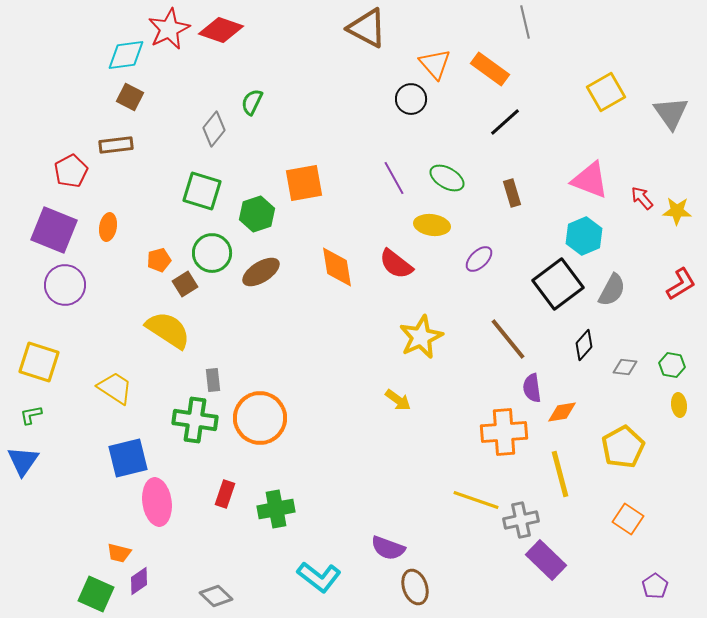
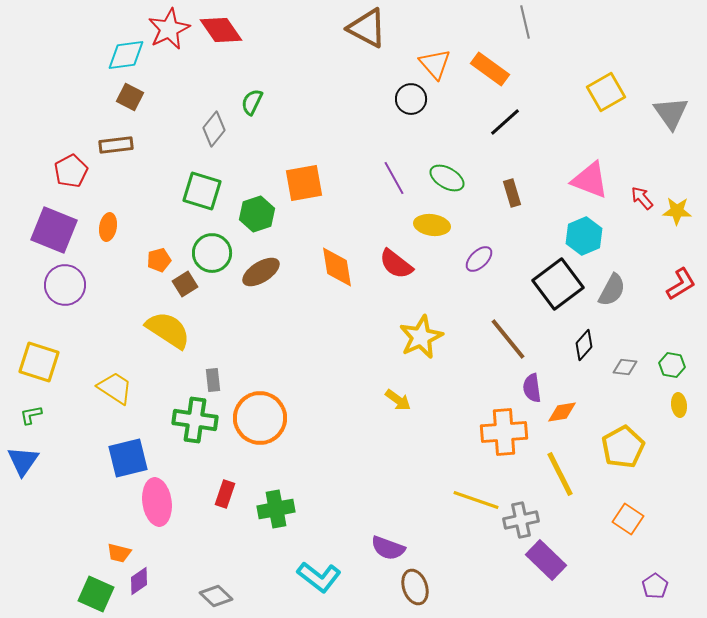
red diamond at (221, 30): rotated 36 degrees clockwise
yellow line at (560, 474): rotated 12 degrees counterclockwise
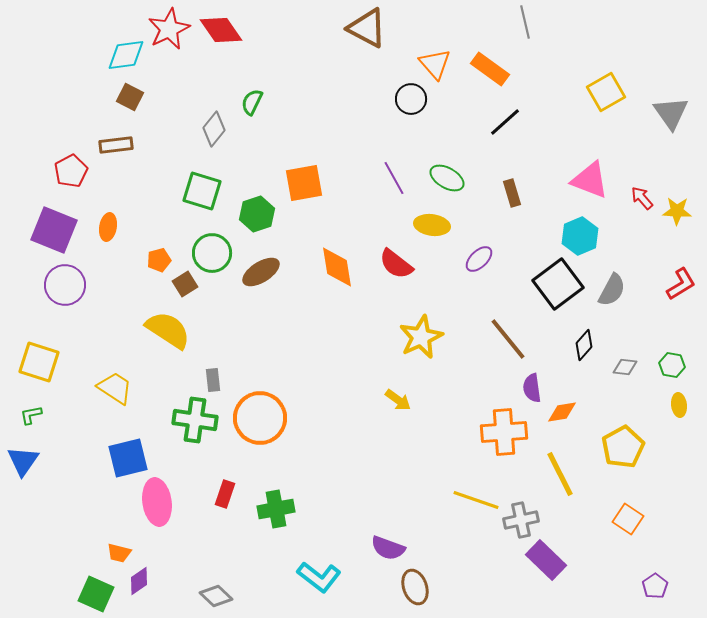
cyan hexagon at (584, 236): moved 4 px left
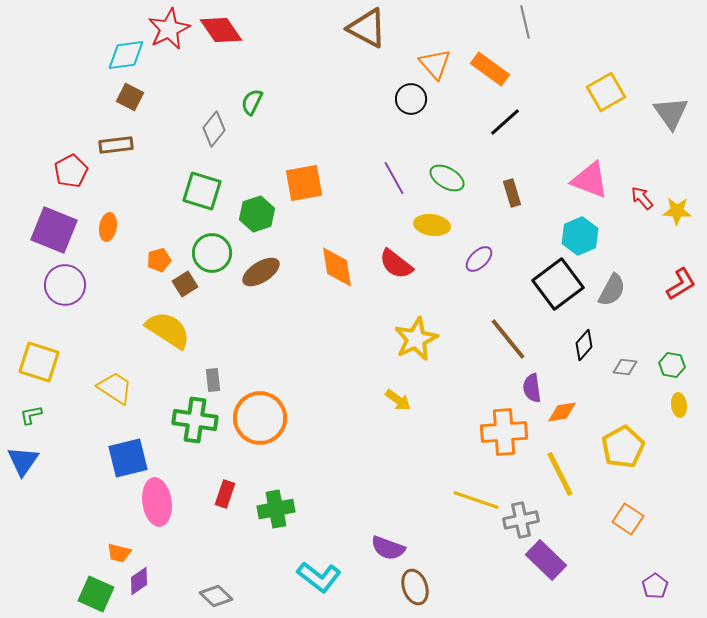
yellow star at (421, 337): moved 5 px left, 2 px down
